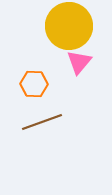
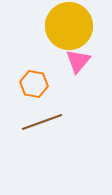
pink triangle: moved 1 px left, 1 px up
orange hexagon: rotated 8 degrees clockwise
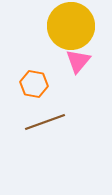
yellow circle: moved 2 px right
brown line: moved 3 px right
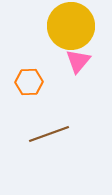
orange hexagon: moved 5 px left, 2 px up; rotated 12 degrees counterclockwise
brown line: moved 4 px right, 12 px down
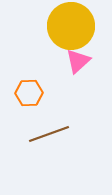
pink triangle: rotated 8 degrees clockwise
orange hexagon: moved 11 px down
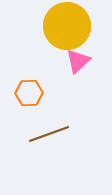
yellow circle: moved 4 px left
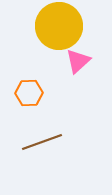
yellow circle: moved 8 px left
brown line: moved 7 px left, 8 px down
